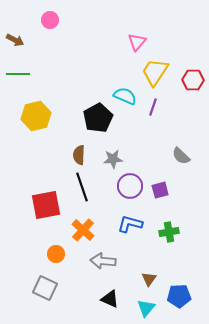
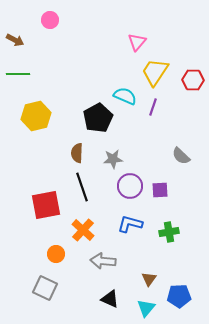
brown semicircle: moved 2 px left, 2 px up
purple square: rotated 12 degrees clockwise
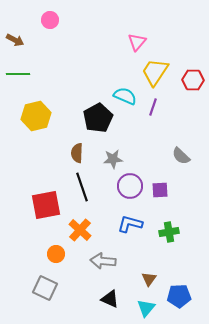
orange cross: moved 3 px left
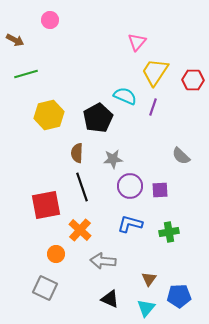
green line: moved 8 px right; rotated 15 degrees counterclockwise
yellow hexagon: moved 13 px right, 1 px up
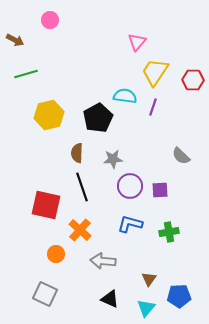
cyan semicircle: rotated 15 degrees counterclockwise
red square: rotated 24 degrees clockwise
gray square: moved 6 px down
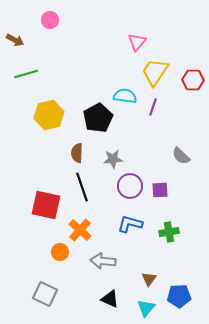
orange circle: moved 4 px right, 2 px up
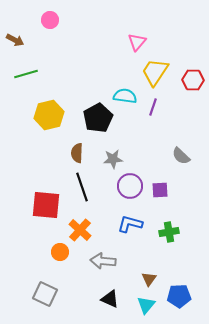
red square: rotated 8 degrees counterclockwise
cyan triangle: moved 3 px up
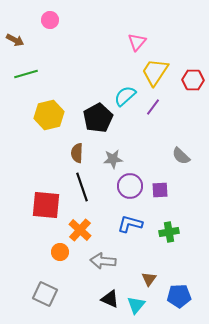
cyan semicircle: rotated 50 degrees counterclockwise
purple line: rotated 18 degrees clockwise
cyan triangle: moved 10 px left
